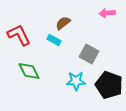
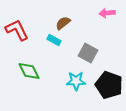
red L-shape: moved 2 px left, 5 px up
gray square: moved 1 px left, 1 px up
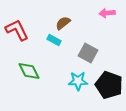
cyan star: moved 2 px right
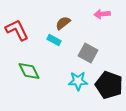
pink arrow: moved 5 px left, 1 px down
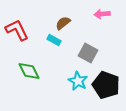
cyan star: rotated 30 degrees clockwise
black pentagon: moved 3 px left
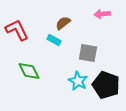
gray square: rotated 18 degrees counterclockwise
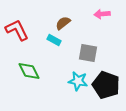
cyan star: rotated 18 degrees counterclockwise
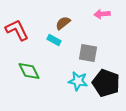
black pentagon: moved 2 px up
